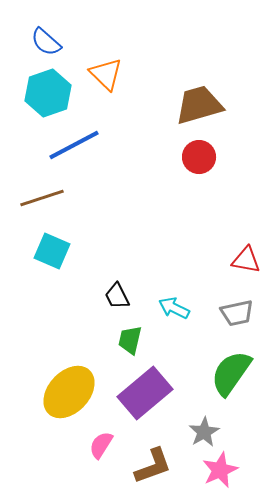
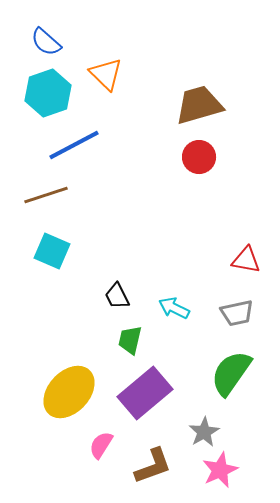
brown line: moved 4 px right, 3 px up
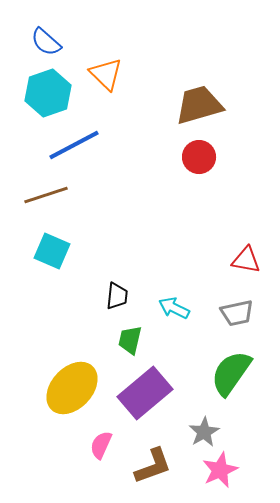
black trapezoid: rotated 148 degrees counterclockwise
yellow ellipse: moved 3 px right, 4 px up
pink semicircle: rotated 8 degrees counterclockwise
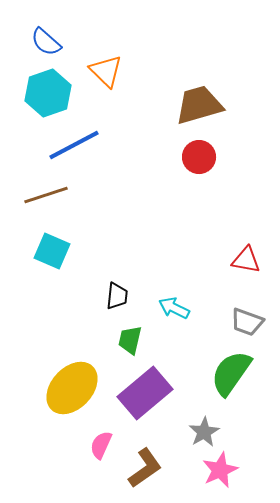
orange triangle: moved 3 px up
gray trapezoid: moved 10 px right, 9 px down; rotated 32 degrees clockwise
brown L-shape: moved 8 px left, 2 px down; rotated 15 degrees counterclockwise
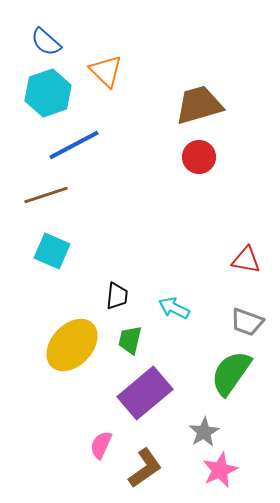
yellow ellipse: moved 43 px up
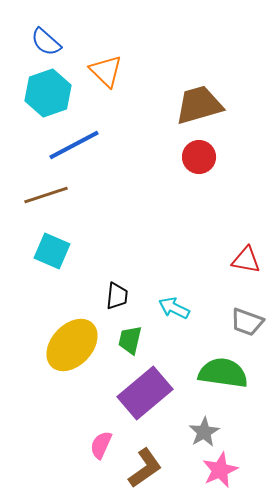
green semicircle: moved 8 px left; rotated 63 degrees clockwise
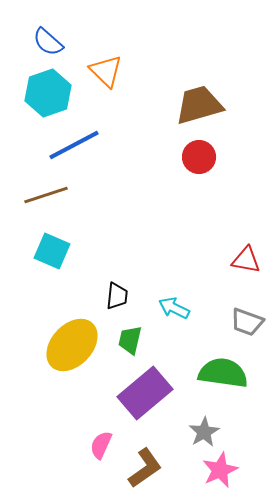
blue semicircle: moved 2 px right
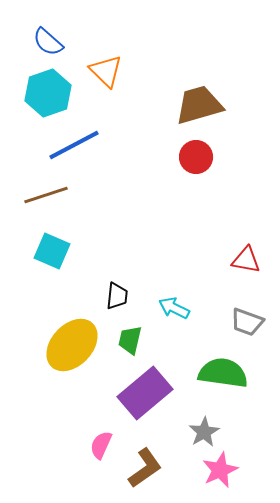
red circle: moved 3 px left
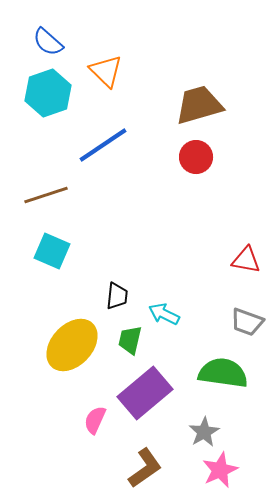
blue line: moved 29 px right; rotated 6 degrees counterclockwise
cyan arrow: moved 10 px left, 6 px down
pink semicircle: moved 6 px left, 25 px up
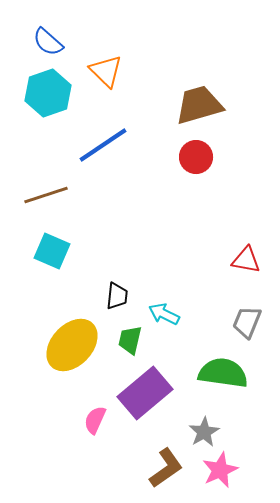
gray trapezoid: rotated 92 degrees clockwise
brown L-shape: moved 21 px right
